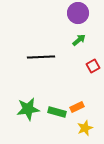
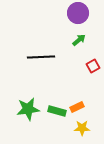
green rectangle: moved 1 px up
yellow star: moved 3 px left; rotated 21 degrees clockwise
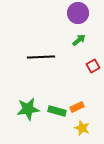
yellow star: rotated 21 degrees clockwise
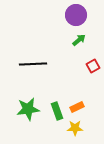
purple circle: moved 2 px left, 2 px down
black line: moved 8 px left, 7 px down
green rectangle: rotated 54 degrees clockwise
yellow star: moved 7 px left; rotated 21 degrees counterclockwise
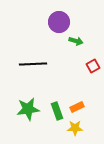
purple circle: moved 17 px left, 7 px down
green arrow: moved 3 px left, 1 px down; rotated 56 degrees clockwise
